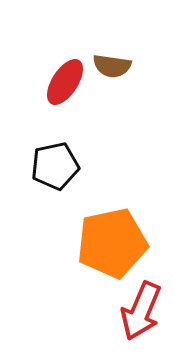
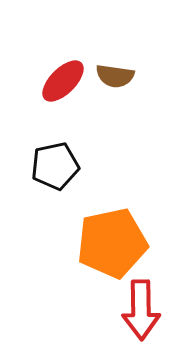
brown semicircle: moved 3 px right, 10 px down
red ellipse: moved 2 px left, 1 px up; rotated 12 degrees clockwise
red arrow: moved 1 px up; rotated 24 degrees counterclockwise
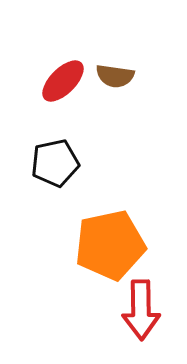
black pentagon: moved 3 px up
orange pentagon: moved 2 px left, 2 px down
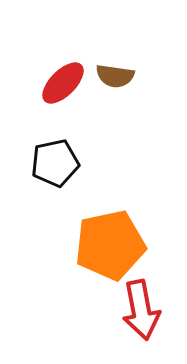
red ellipse: moved 2 px down
red arrow: rotated 10 degrees counterclockwise
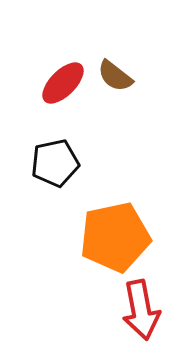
brown semicircle: rotated 30 degrees clockwise
orange pentagon: moved 5 px right, 8 px up
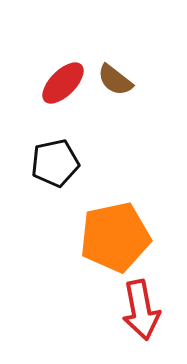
brown semicircle: moved 4 px down
